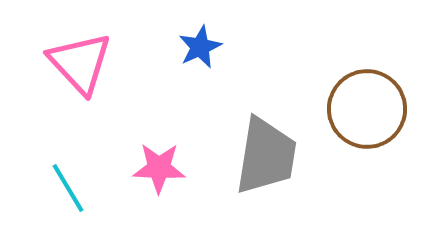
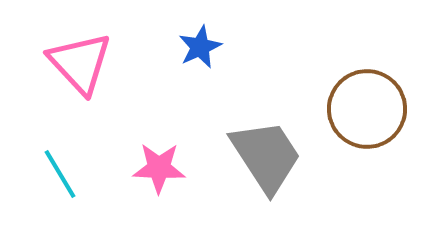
gray trapezoid: rotated 42 degrees counterclockwise
cyan line: moved 8 px left, 14 px up
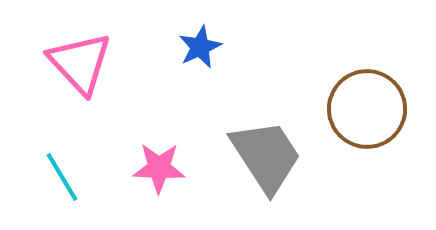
cyan line: moved 2 px right, 3 px down
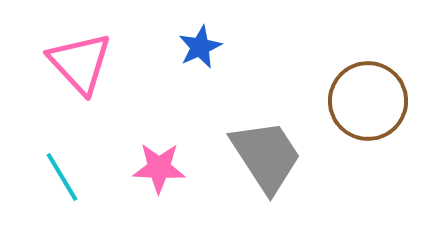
brown circle: moved 1 px right, 8 px up
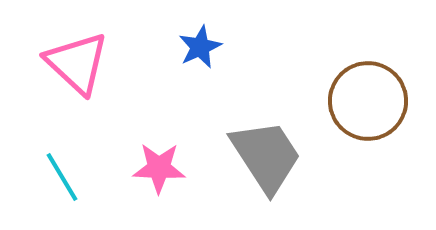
pink triangle: moved 3 px left; rotated 4 degrees counterclockwise
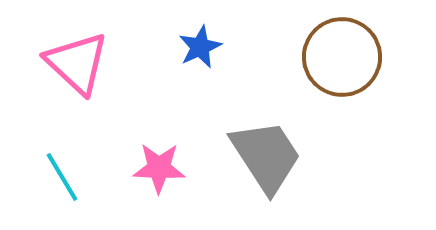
brown circle: moved 26 px left, 44 px up
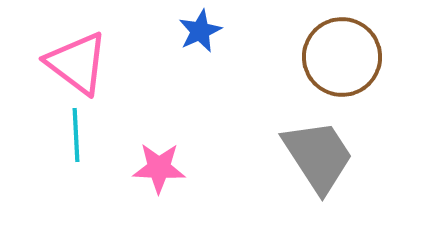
blue star: moved 16 px up
pink triangle: rotated 6 degrees counterclockwise
gray trapezoid: moved 52 px right
cyan line: moved 14 px right, 42 px up; rotated 28 degrees clockwise
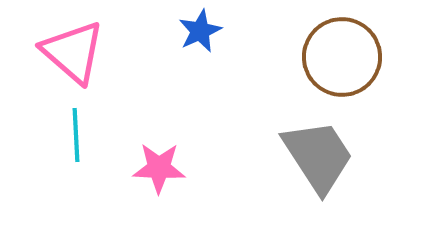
pink triangle: moved 4 px left, 11 px up; rotated 4 degrees clockwise
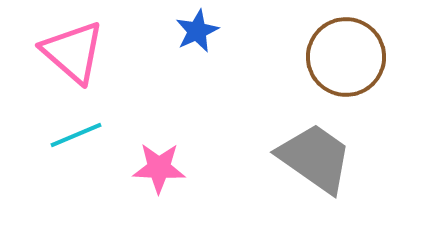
blue star: moved 3 px left
brown circle: moved 4 px right
cyan line: rotated 70 degrees clockwise
gray trapezoid: moved 3 px left, 2 px down; rotated 22 degrees counterclockwise
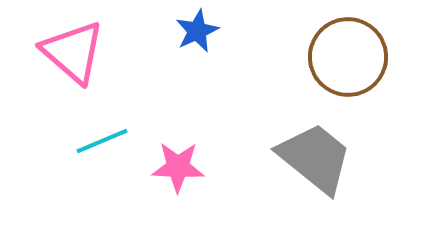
brown circle: moved 2 px right
cyan line: moved 26 px right, 6 px down
gray trapezoid: rotated 4 degrees clockwise
pink star: moved 19 px right, 1 px up
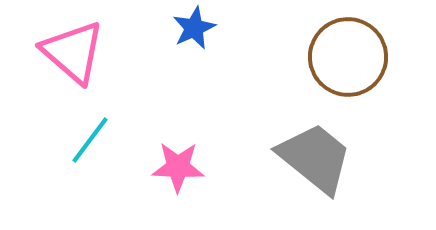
blue star: moved 3 px left, 3 px up
cyan line: moved 12 px left, 1 px up; rotated 30 degrees counterclockwise
